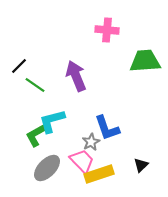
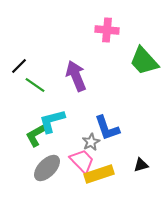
green trapezoid: moved 1 px left; rotated 128 degrees counterclockwise
black triangle: rotated 28 degrees clockwise
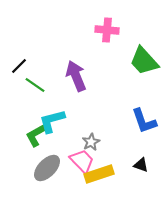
blue L-shape: moved 37 px right, 7 px up
black triangle: rotated 35 degrees clockwise
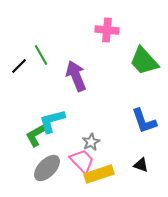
green line: moved 6 px right, 30 px up; rotated 25 degrees clockwise
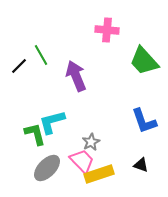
cyan L-shape: moved 1 px down
green L-shape: moved 1 px left, 1 px up; rotated 105 degrees clockwise
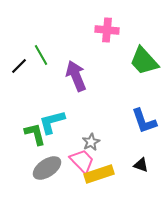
gray ellipse: rotated 12 degrees clockwise
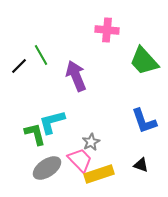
pink trapezoid: moved 2 px left, 1 px up
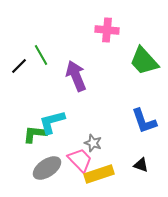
green L-shape: rotated 70 degrees counterclockwise
gray star: moved 2 px right, 1 px down; rotated 24 degrees counterclockwise
